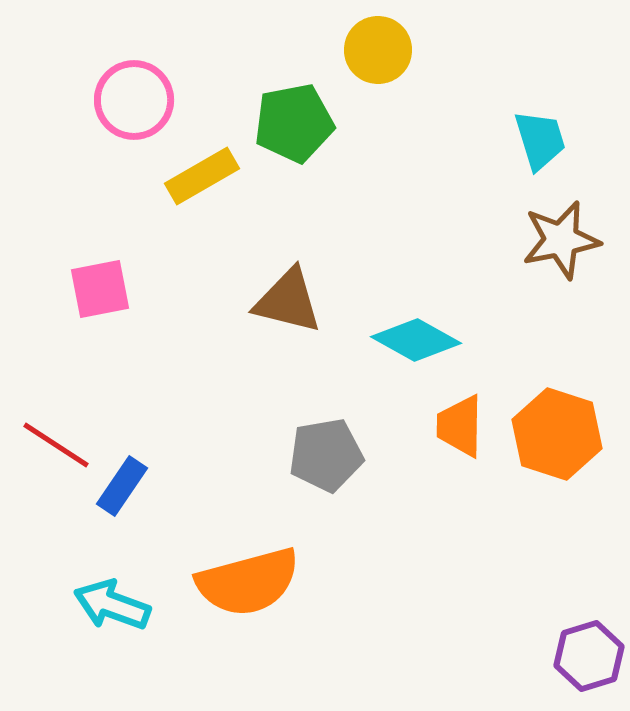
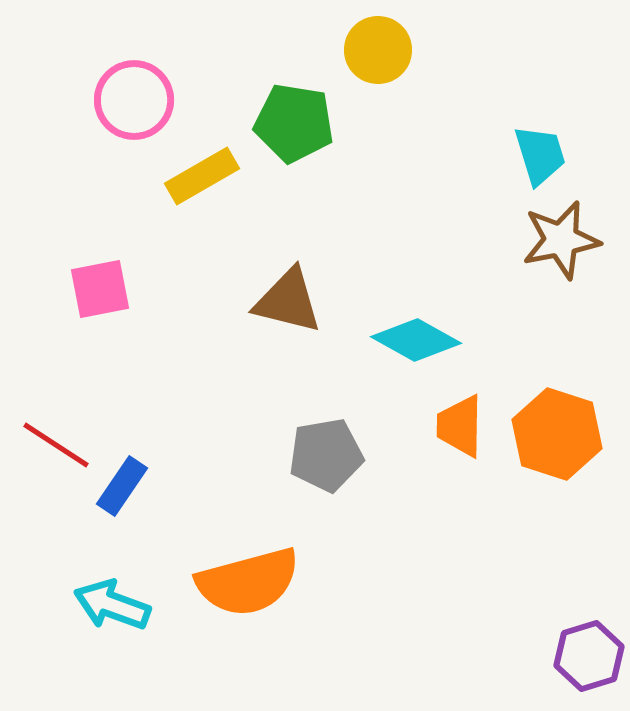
green pentagon: rotated 20 degrees clockwise
cyan trapezoid: moved 15 px down
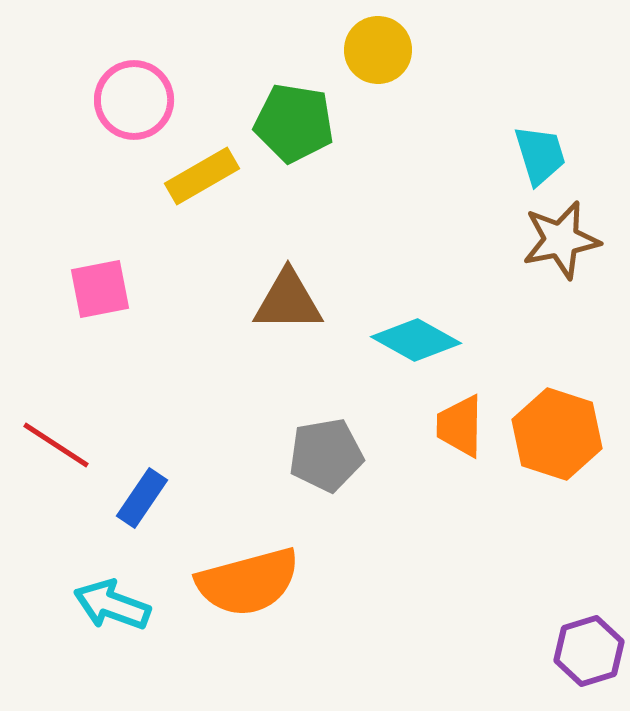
brown triangle: rotated 14 degrees counterclockwise
blue rectangle: moved 20 px right, 12 px down
purple hexagon: moved 5 px up
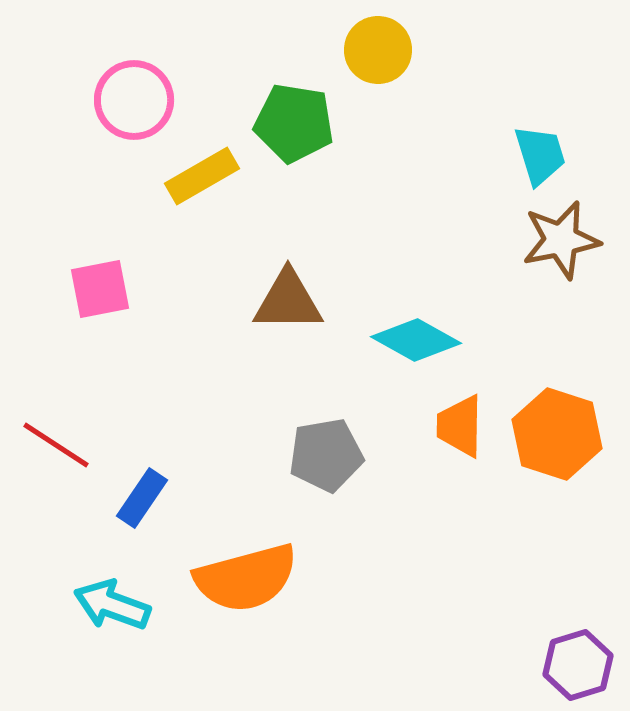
orange semicircle: moved 2 px left, 4 px up
purple hexagon: moved 11 px left, 14 px down
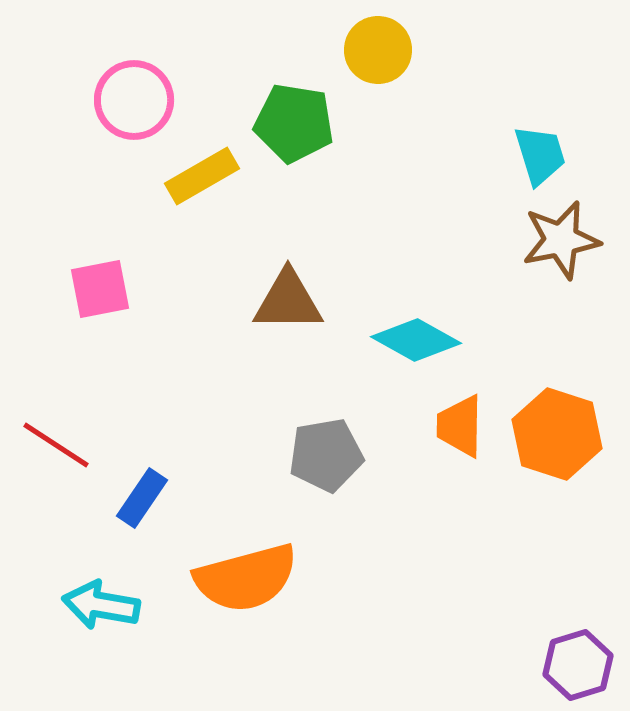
cyan arrow: moved 11 px left; rotated 10 degrees counterclockwise
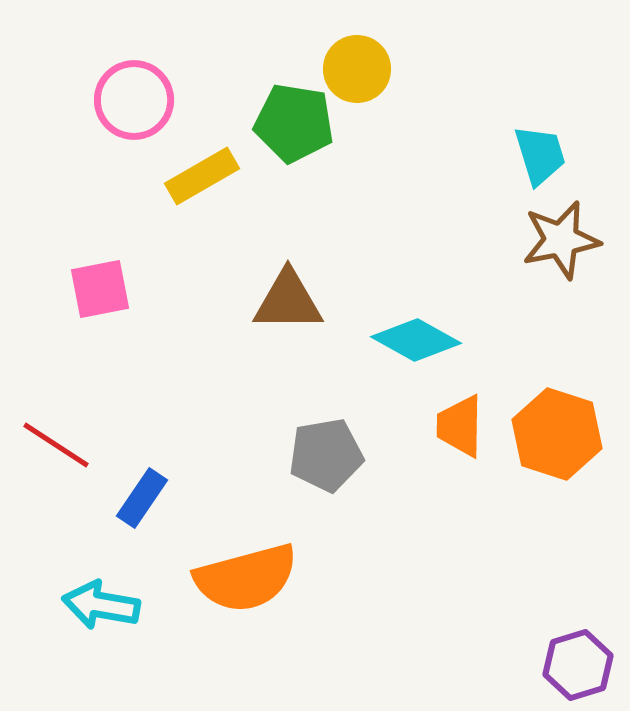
yellow circle: moved 21 px left, 19 px down
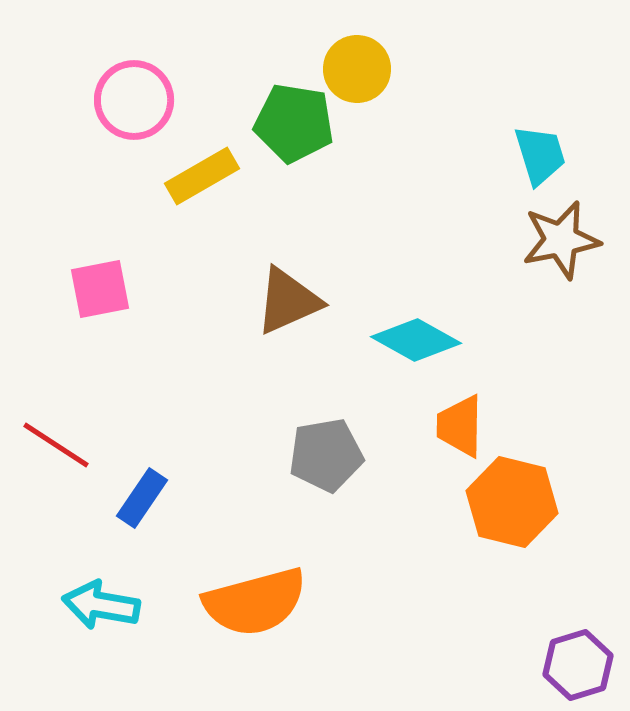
brown triangle: rotated 24 degrees counterclockwise
orange hexagon: moved 45 px left, 68 px down; rotated 4 degrees counterclockwise
orange semicircle: moved 9 px right, 24 px down
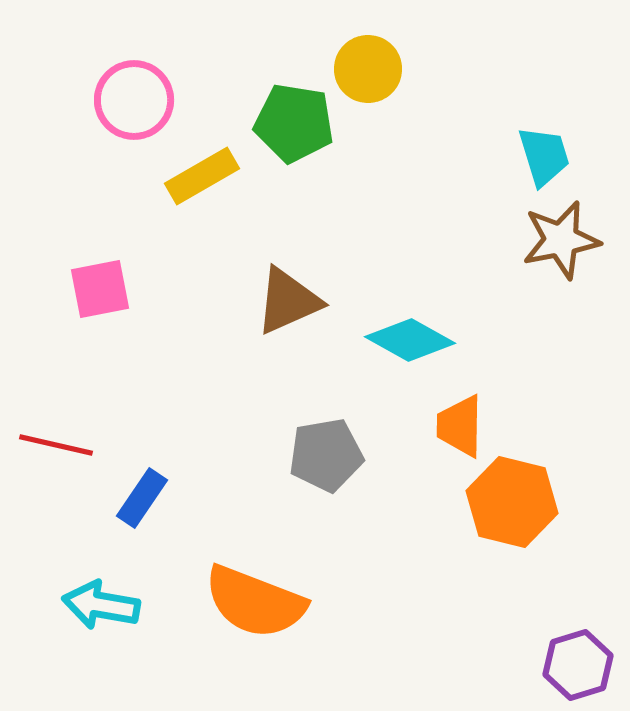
yellow circle: moved 11 px right
cyan trapezoid: moved 4 px right, 1 px down
cyan diamond: moved 6 px left
red line: rotated 20 degrees counterclockwise
orange semicircle: rotated 36 degrees clockwise
